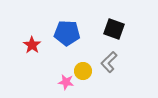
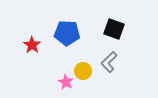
pink star: rotated 21 degrees clockwise
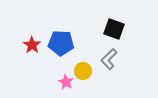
blue pentagon: moved 6 px left, 10 px down
gray L-shape: moved 3 px up
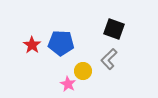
pink star: moved 2 px right, 2 px down
